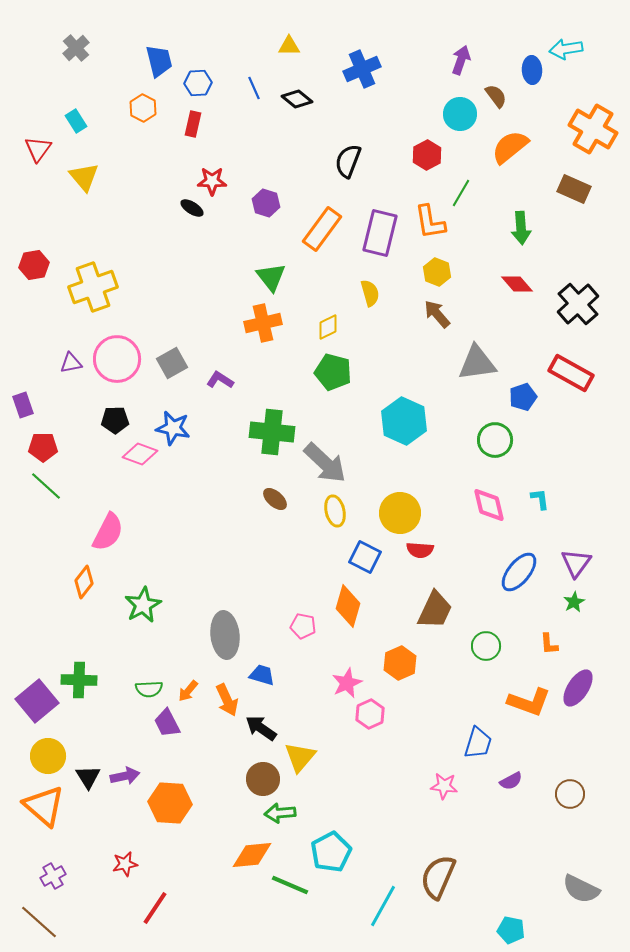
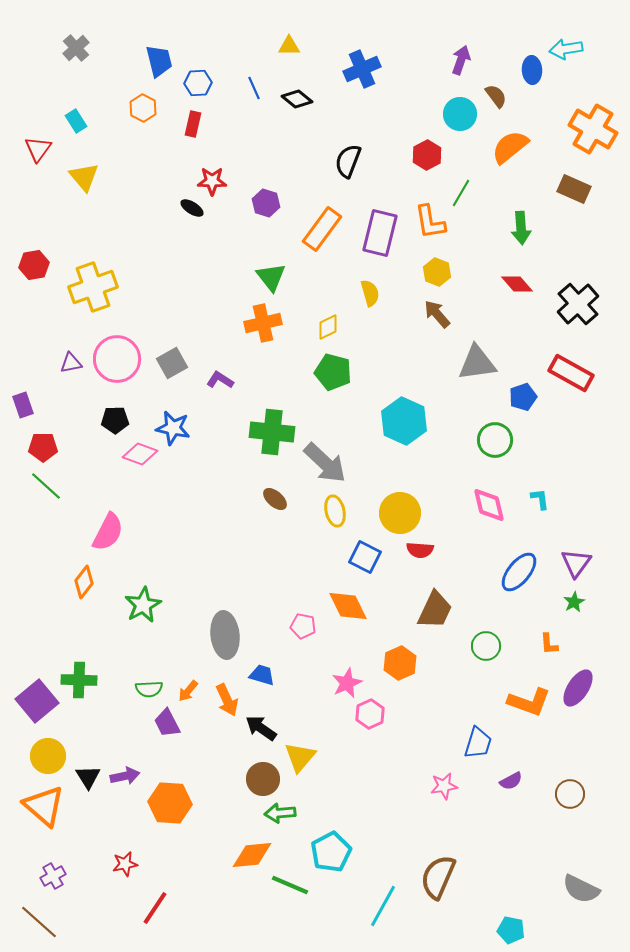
orange diamond at (348, 606): rotated 42 degrees counterclockwise
pink star at (444, 786): rotated 16 degrees counterclockwise
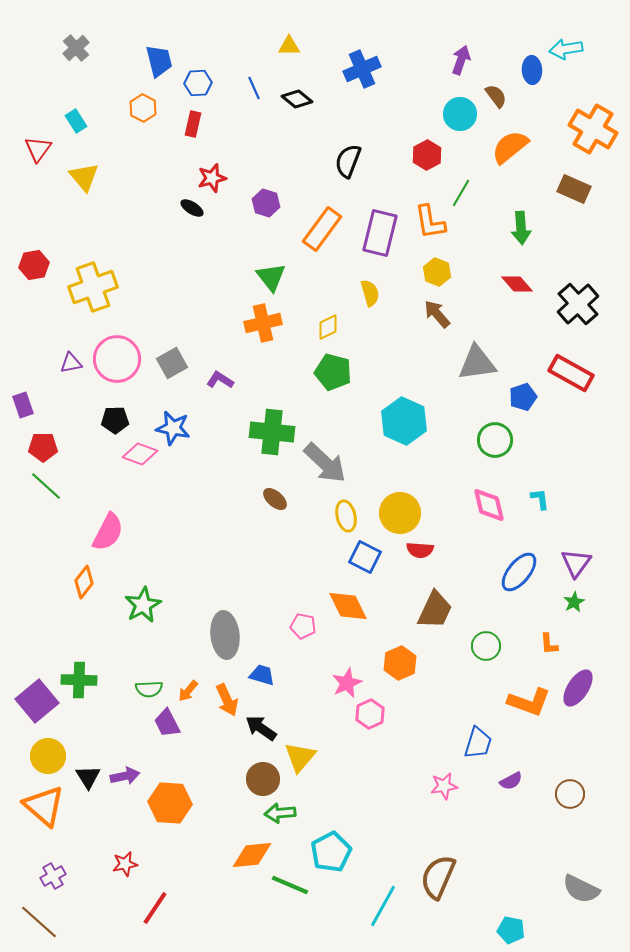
red star at (212, 181): moved 3 px up; rotated 16 degrees counterclockwise
yellow ellipse at (335, 511): moved 11 px right, 5 px down
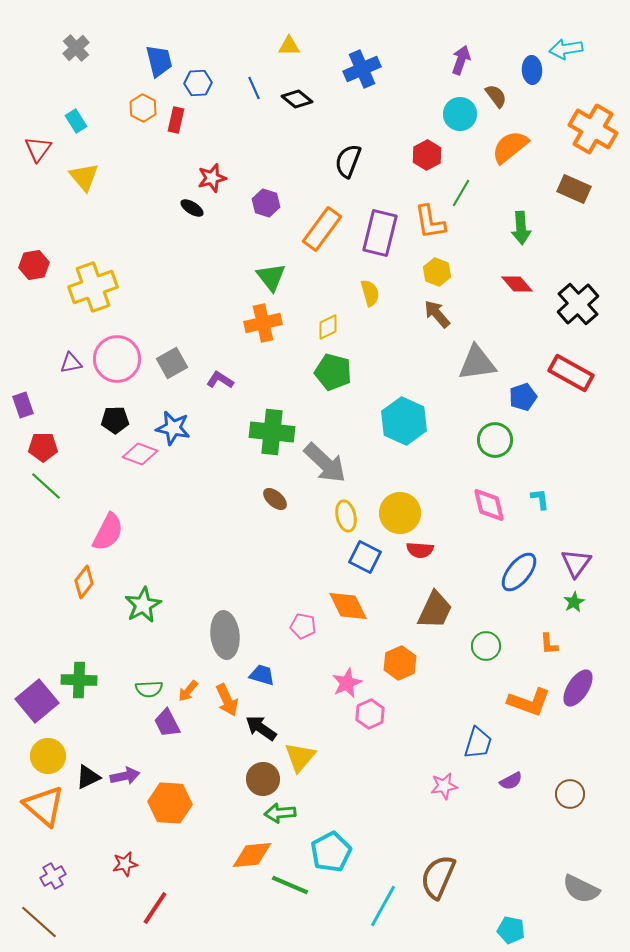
red rectangle at (193, 124): moved 17 px left, 4 px up
black triangle at (88, 777): rotated 36 degrees clockwise
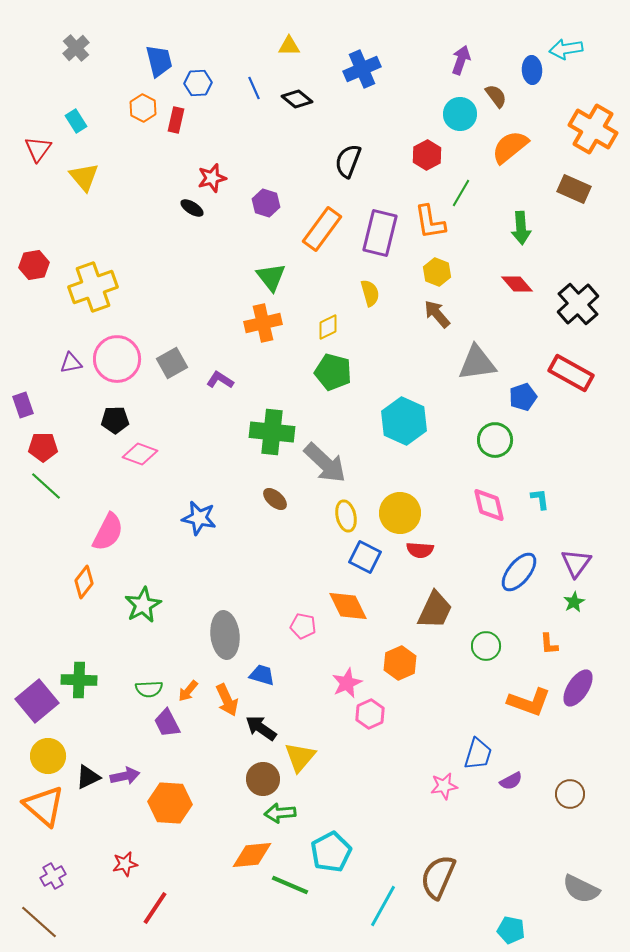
blue star at (173, 428): moved 26 px right, 90 px down
blue trapezoid at (478, 743): moved 11 px down
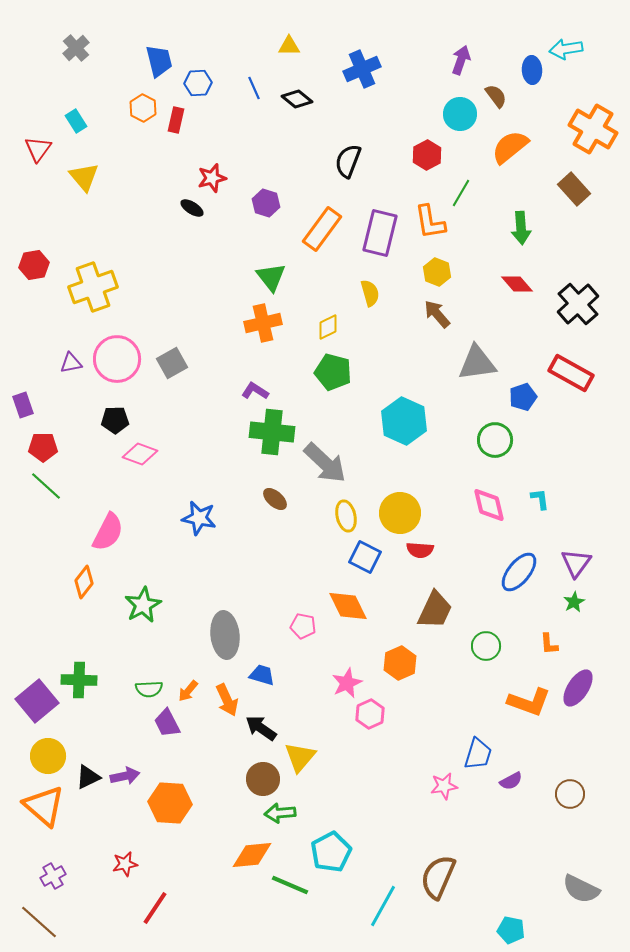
brown rectangle at (574, 189): rotated 24 degrees clockwise
purple L-shape at (220, 380): moved 35 px right, 11 px down
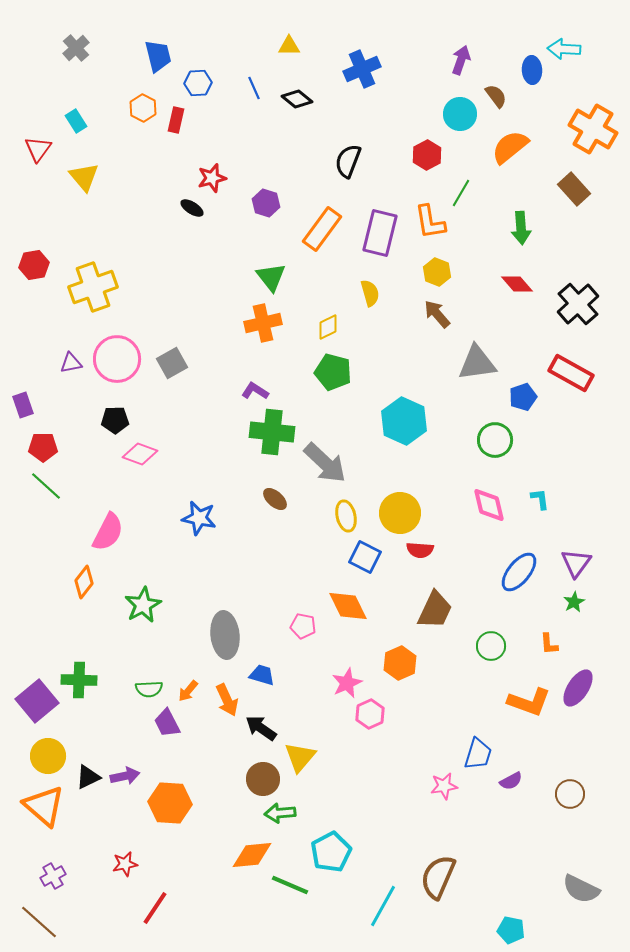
cyan arrow at (566, 49): moved 2 px left; rotated 12 degrees clockwise
blue trapezoid at (159, 61): moved 1 px left, 5 px up
green circle at (486, 646): moved 5 px right
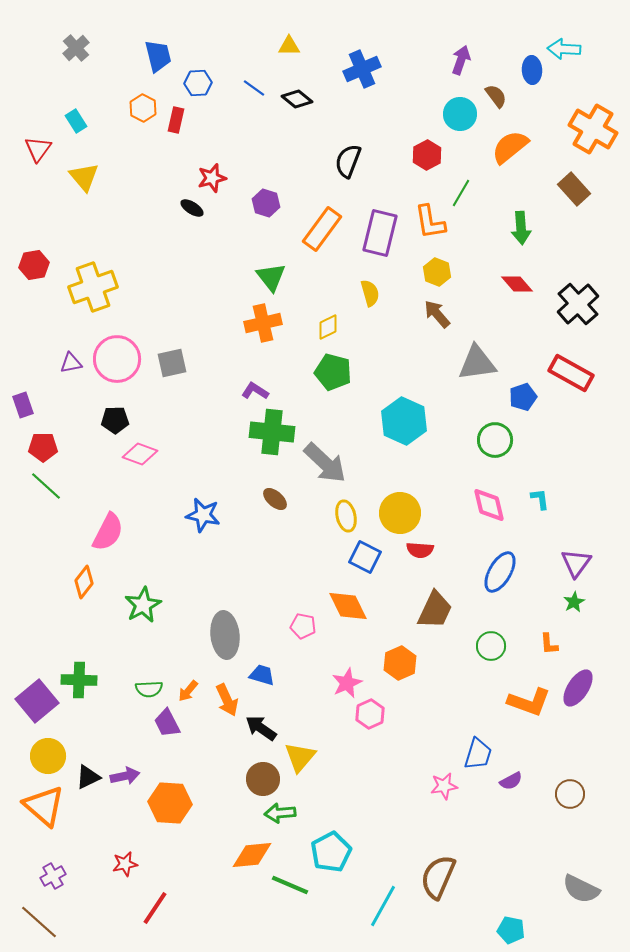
blue line at (254, 88): rotated 30 degrees counterclockwise
gray square at (172, 363): rotated 16 degrees clockwise
blue star at (199, 518): moved 4 px right, 3 px up
blue ellipse at (519, 572): moved 19 px left; rotated 9 degrees counterclockwise
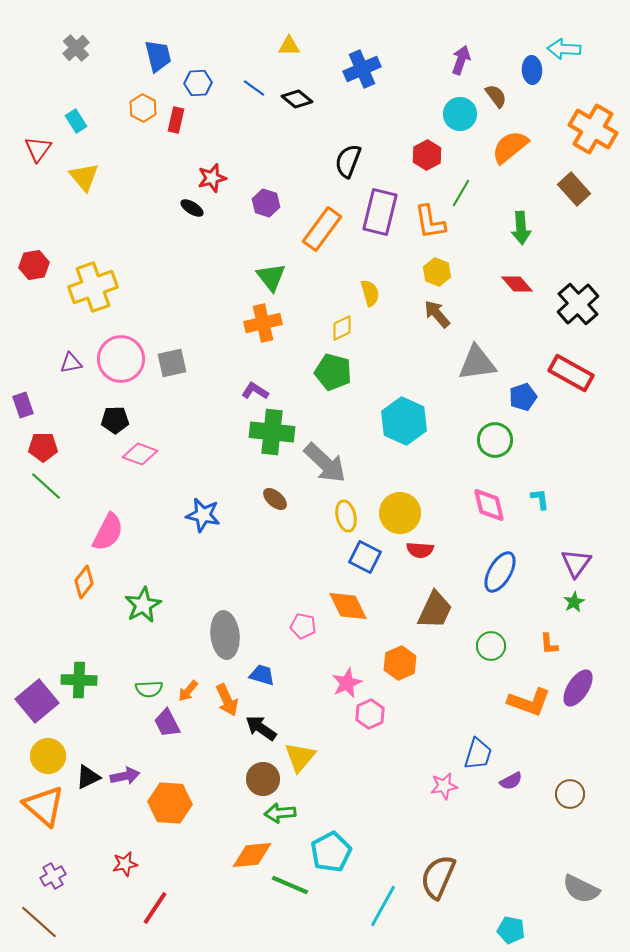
purple rectangle at (380, 233): moved 21 px up
yellow diamond at (328, 327): moved 14 px right, 1 px down
pink circle at (117, 359): moved 4 px right
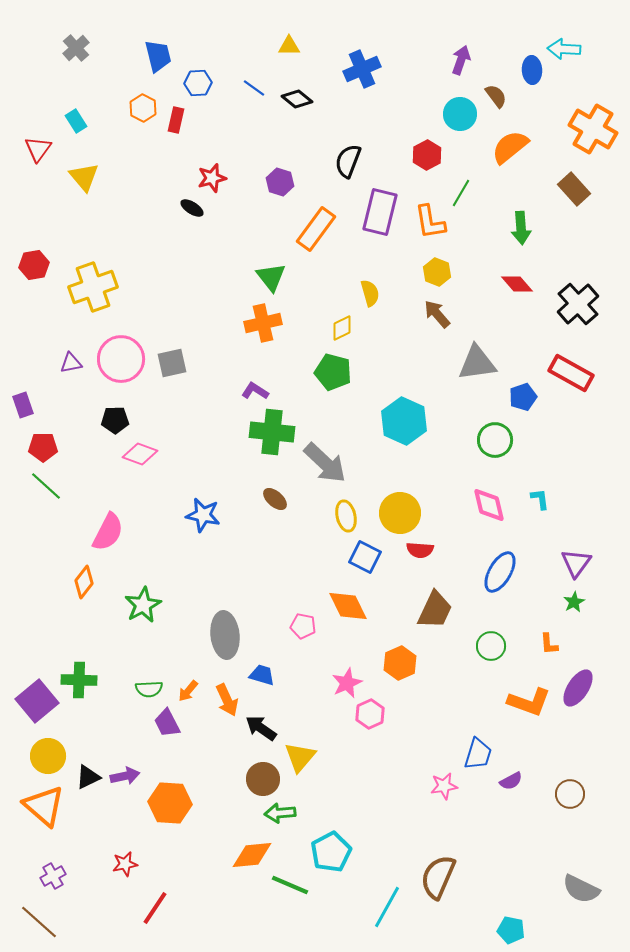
purple hexagon at (266, 203): moved 14 px right, 21 px up
orange rectangle at (322, 229): moved 6 px left
cyan line at (383, 906): moved 4 px right, 1 px down
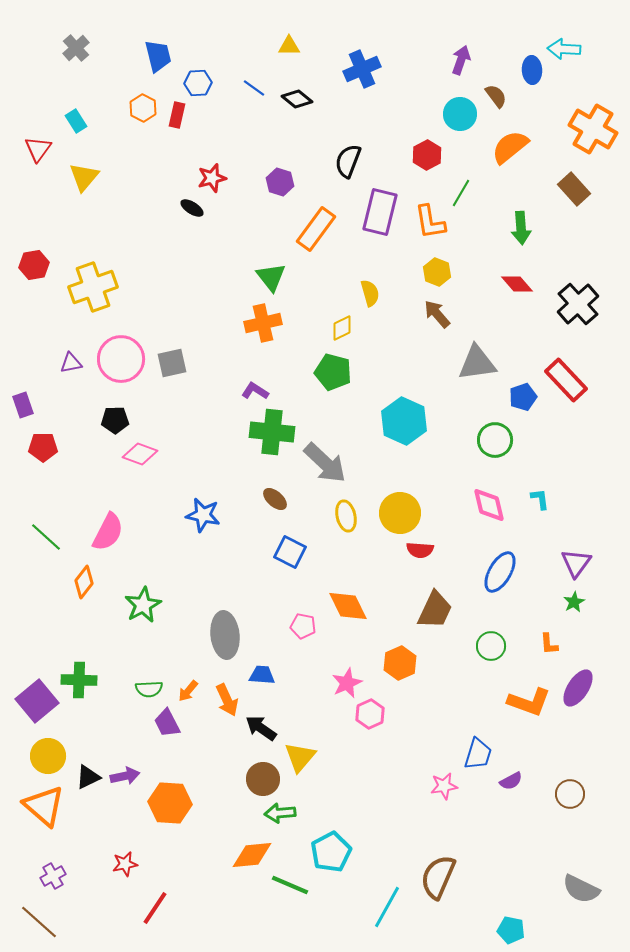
red rectangle at (176, 120): moved 1 px right, 5 px up
yellow triangle at (84, 177): rotated 20 degrees clockwise
red rectangle at (571, 373): moved 5 px left, 7 px down; rotated 18 degrees clockwise
green line at (46, 486): moved 51 px down
blue square at (365, 557): moved 75 px left, 5 px up
blue trapezoid at (262, 675): rotated 12 degrees counterclockwise
